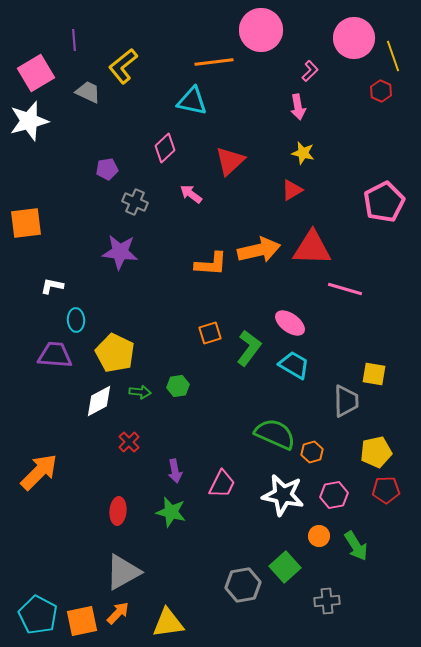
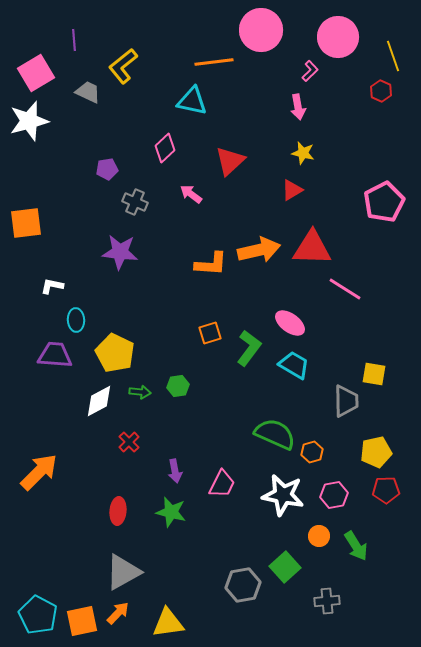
pink circle at (354, 38): moved 16 px left, 1 px up
pink line at (345, 289): rotated 16 degrees clockwise
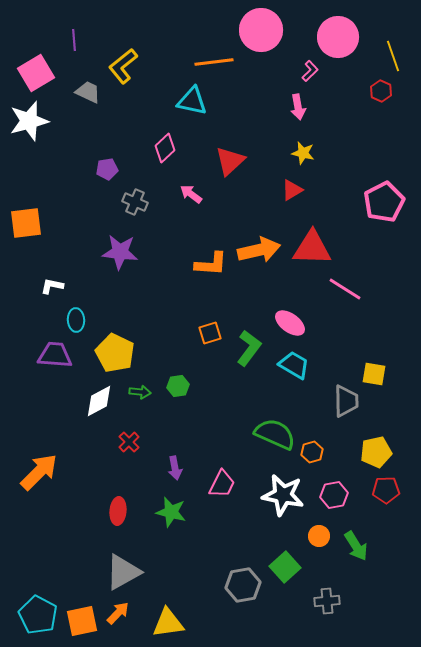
purple arrow at (175, 471): moved 3 px up
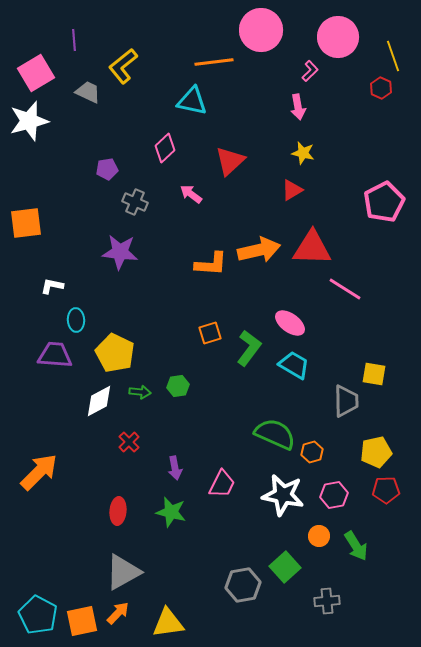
red hexagon at (381, 91): moved 3 px up
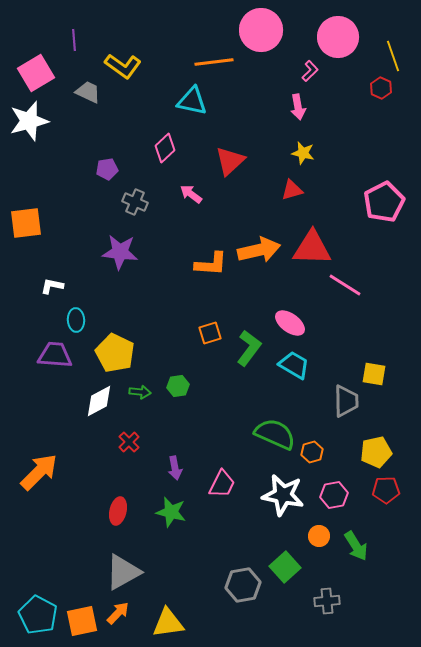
yellow L-shape at (123, 66): rotated 105 degrees counterclockwise
red triangle at (292, 190): rotated 15 degrees clockwise
pink line at (345, 289): moved 4 px up
red ellipse at (118, 511): rotated 8 degrees clockwise
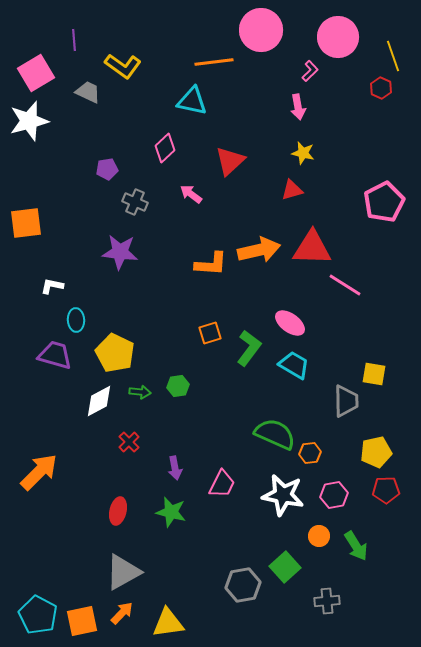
purple trapezoid at (55, 355): rotated 12 degrees clockwise
orange hexagon at (312, 452): moved 2 px left, 1 px down; rotated 10 degrees clockwise
orange arrow at (118, 613): moved 4 px right
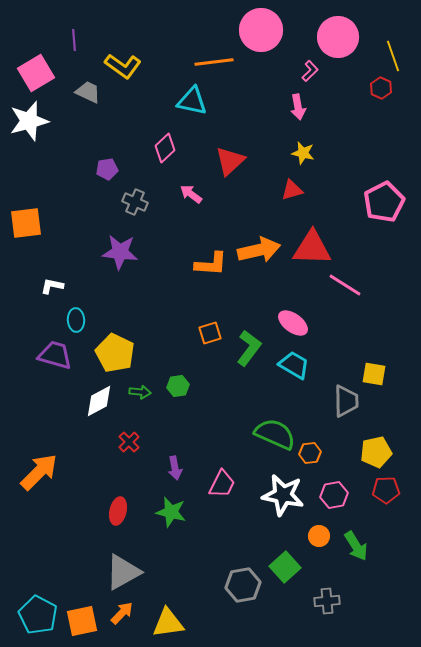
pink ellipse at (290, 323): moved 3 px right
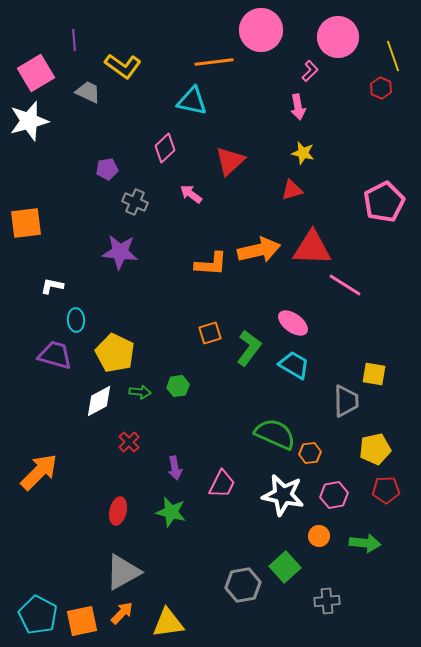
yellow pentagon at (376, 452): moved 1 px left, 3 px up
green arrow at (356, 546): moved 9 px right, 3 px up; rotated 52 degrees counterclockwise
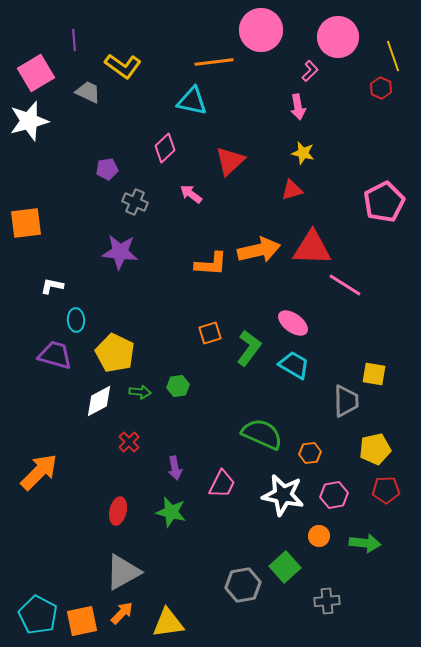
green semicircle at (275, 434): moved 13 px left
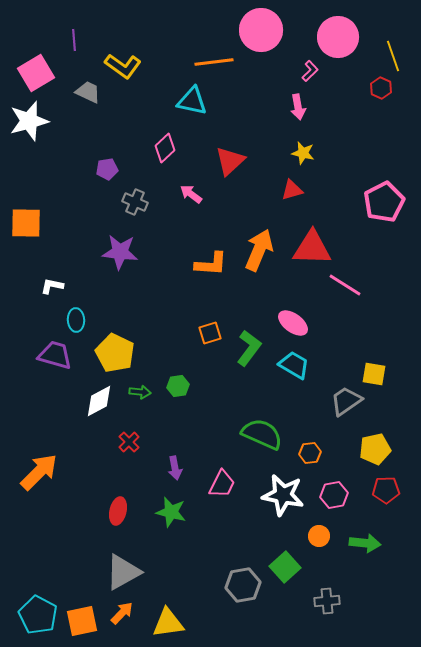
orange square at (26, 223): rotated 8 degrees clockwise
orange arrow at (259, 250): rotated 54 degrees counterclockwise
gray trapezoid at (346, 401): rotated 124 degrees counterclockwise
